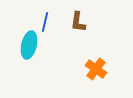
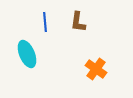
blue line: rotated 18 degrees counterclockwise
cyan ellipse: moved 2 px left, 9 px down; rotated 36 degrees counterclockwise
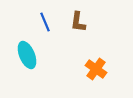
blue line: rotated 18 degrees counterclockwise
cyan ellipse: moved 1 px down
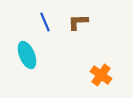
brown L-shape: rotated 80 degrees clockwise
orange cross: moved 5 px right, 6 px down
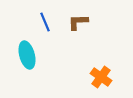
cyan ellipse: rotated 8 degrees clockwise
orange cross: moved 2 px down
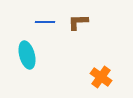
blue line: rotated 66 degrees counterclockwise
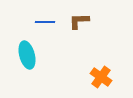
brown L-shape: moved 1 px right, 1 px up
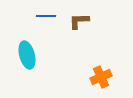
blue line: moved 1 px right, 6 px up
orange cross: rotated 30 degrees clockwise
